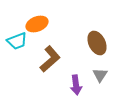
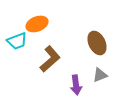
gray triangle: rotated 35 degrees clockwise
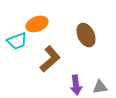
brown ellipse: moved 11 px left, 8 px up
gray triangle: moved 12 px down; rotated 14 degrees clockwise
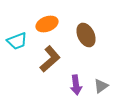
orange ellipse: moved 10 px right
gray triangle: moved 1 px right, 1 px up; rotated 28 degrees counterclockwise
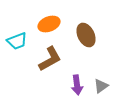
orange ellipse: moved 2 px right
brown L-shape: rotated 12 degrees clockwise
purple arrow: moved 1 px right
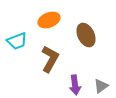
orange ellipse: moved 4 px up
brown L-shape: rotated 32 degrees counterclockwise
purple arrow: moved 2 px left
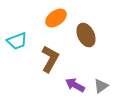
orange ellipse: moved 7 px right, 2 px up; rotated 15 degrees counterclockwise
purple arrow: rotated 126 degrees clockwise
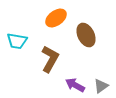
cyan trapezoid: rotated 30 degrees clockwise
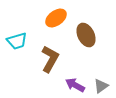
cyan trapezoid: rotated 25 degrees counterclockwise
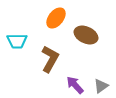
orange ellipse: rotated 15 degrees counterclockwise
brown ellipse: rotated 40 degrees counterclockwise
cyan trapezoid: rotated 15 degrees clockwise
purple arrow: rotated 18 degrees clockwise
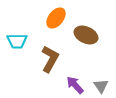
gray triangle: rotated 28 degrees counterclockwise
